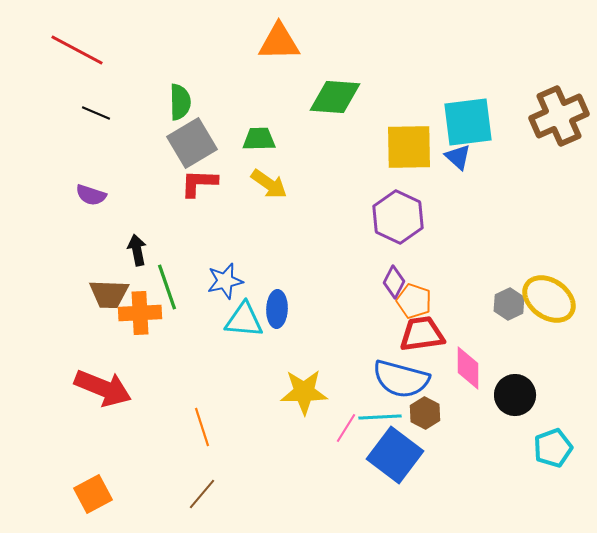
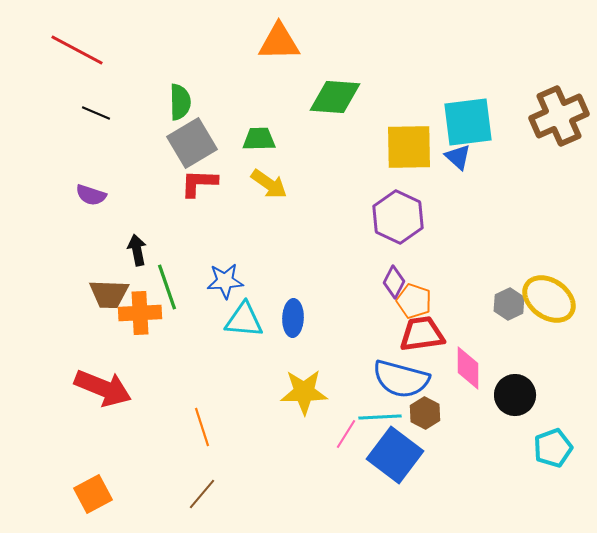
blue star: rotated 9 degrees clockwise
blue ellipse: moved 16 px right, 9 px down
pink line: moved 6 px down
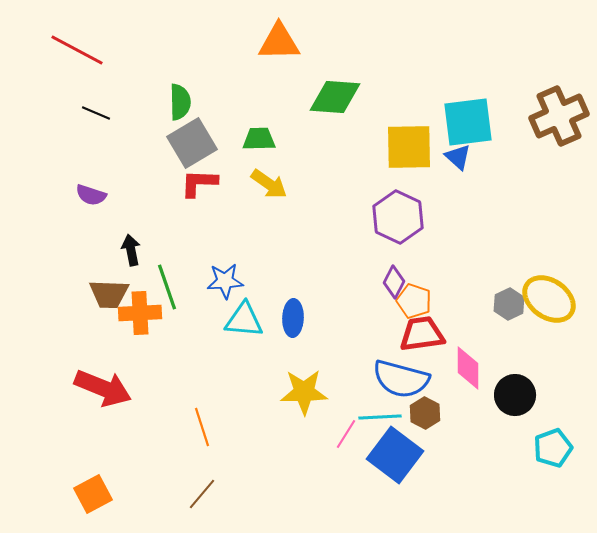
black arrow: moved 6 px left
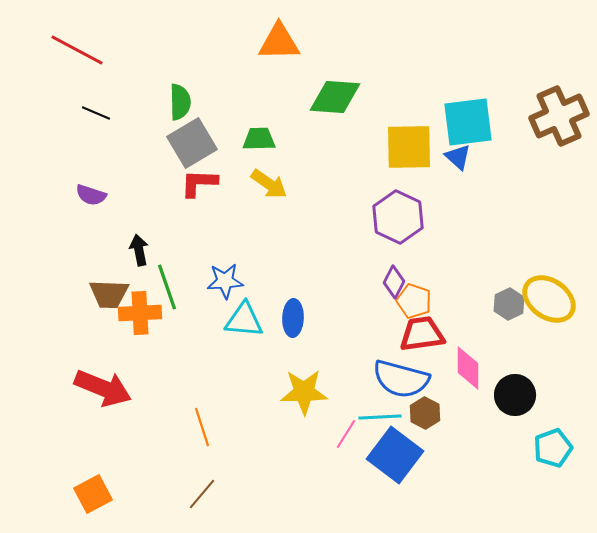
black arrow: moved 8 px right
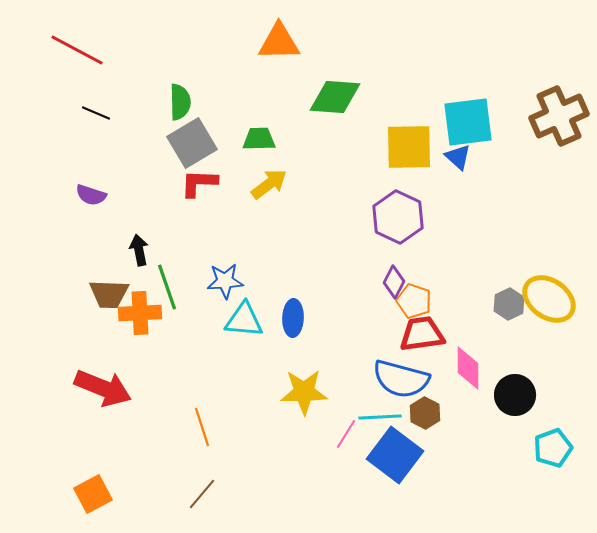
yellow arrow: rotated 72 degrees counterclockwise
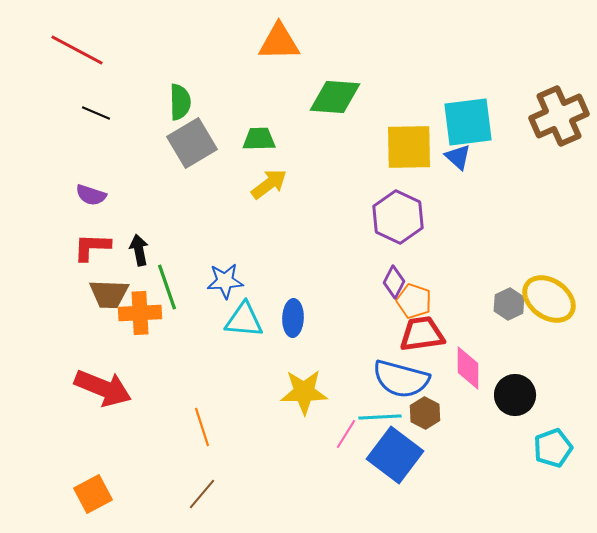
red L-shape: moved 107 px left, 64 px down
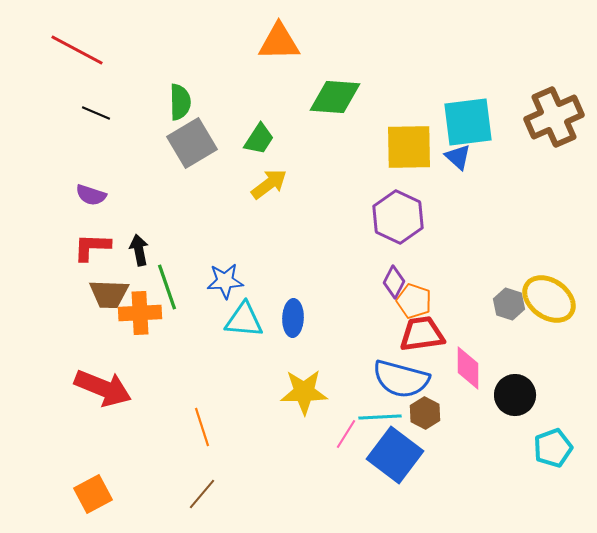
brown cross: moved 5 px left, 1 px down
green trapezoid: rotated 124 degrees clockwise
gray hexagon: rotated 16 degrees counterclockwise
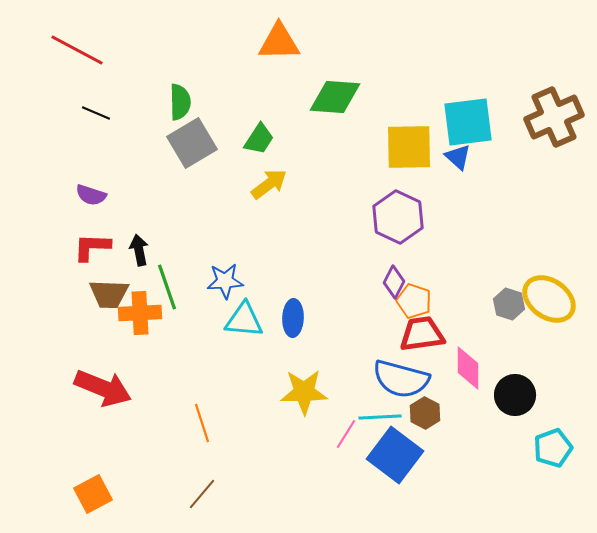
orange line: moved 4 px up
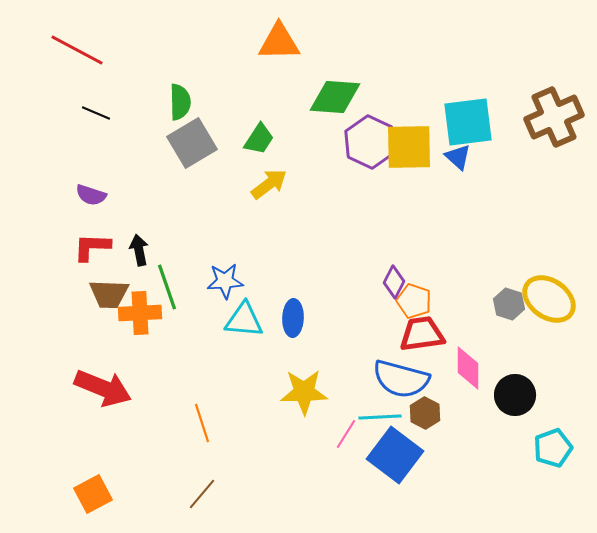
purple hexagon: moved 28 px left, 75 px up
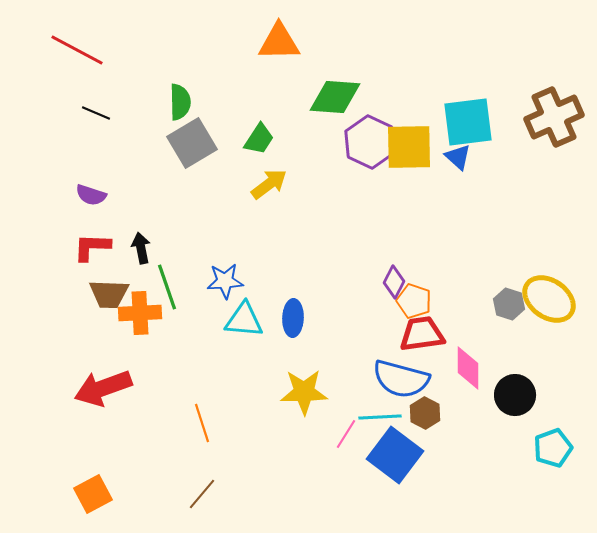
black arrow: moved 2 px right, 2 px up
red arrow: rotated 138 degrees clockwise
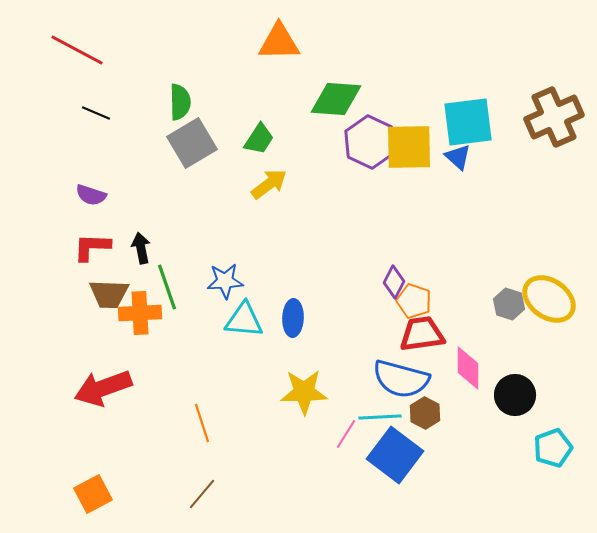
green diamond: moved 1 px right, 2 px down
